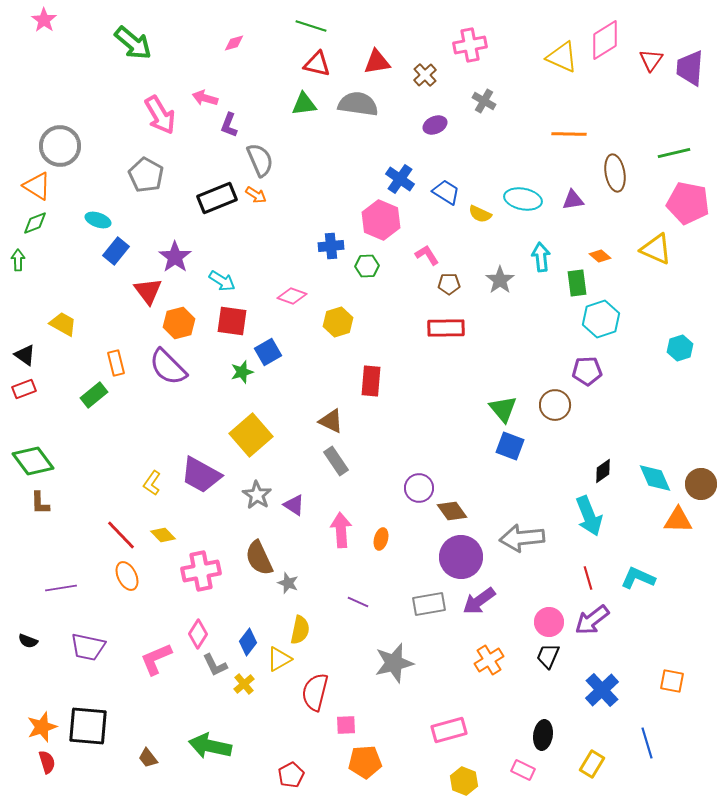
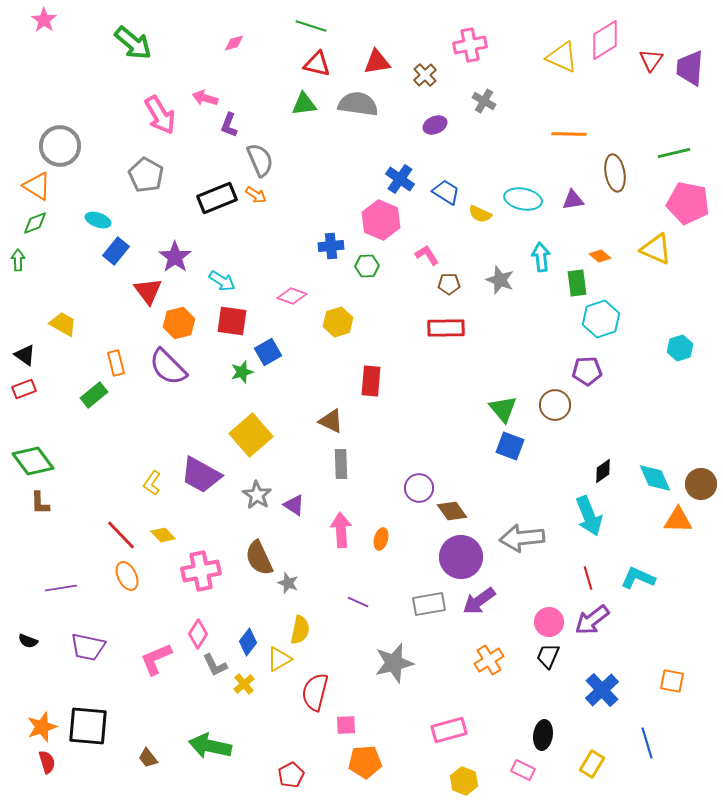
gray star at (500, 280): rotated 16 degrees counterclockwise
gray rectangle at (336, 461): moved 5 px right, 3 px down; rotated 32 degrees clockwise
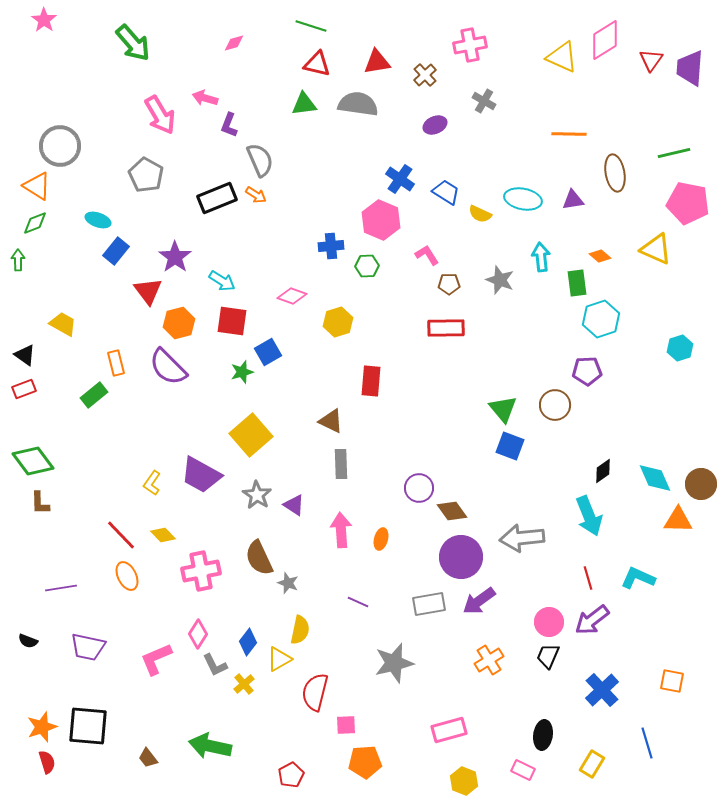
green arrow at (133, 43): rotated 9 degrees clockwise
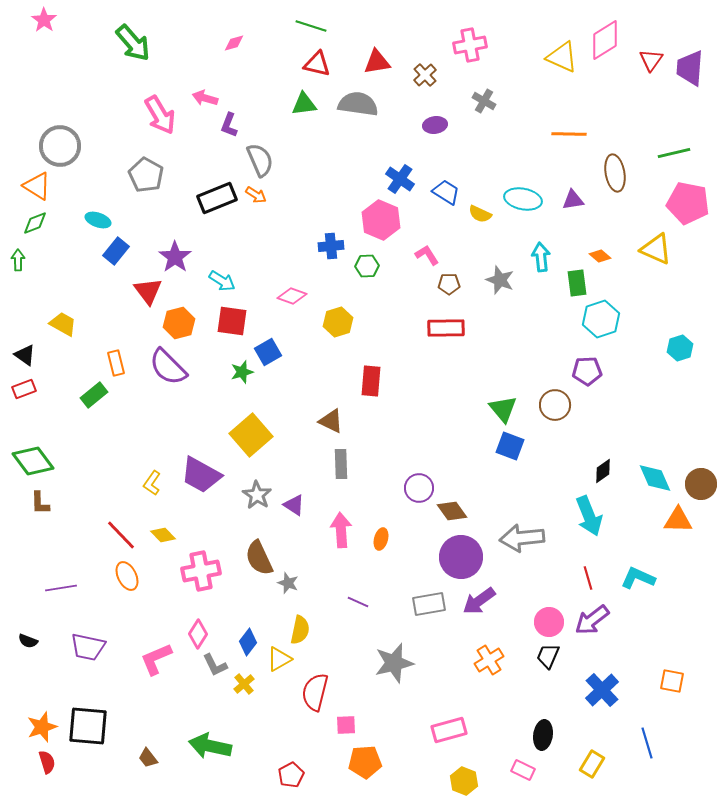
purple ellipse at (435, 125): rotated 15 degrees clockwise
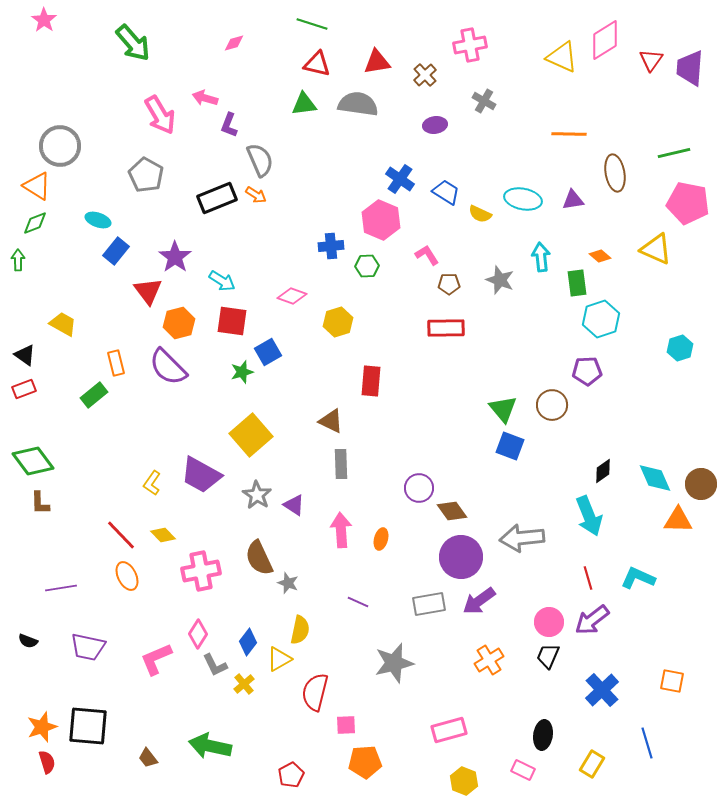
green line at (311, 26): moved 1 px right, 2 px up
brown circle at (555, 405): moved 3 px left
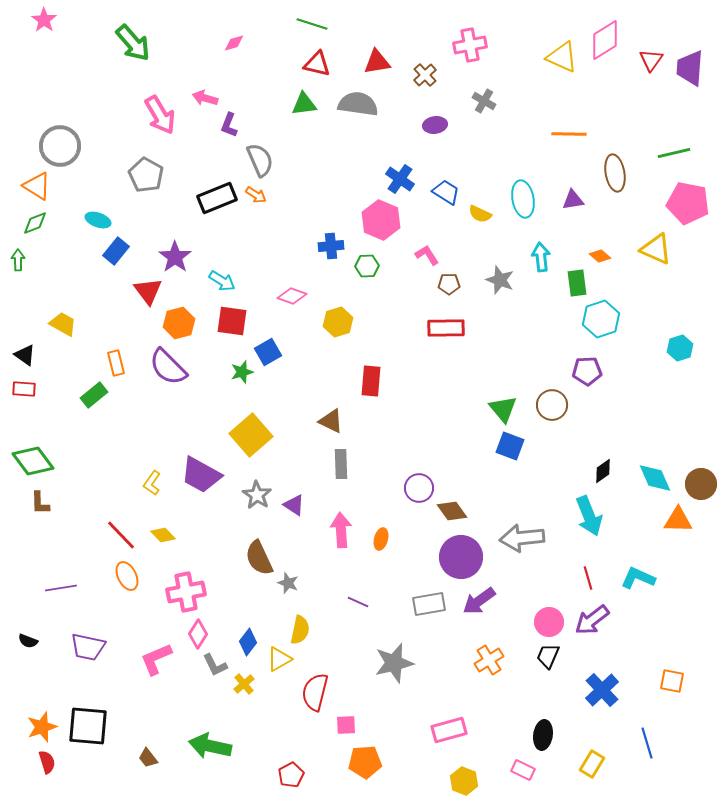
cyan ellipse at (523, 199): rotated 69 degrees clockwise
red rectangle at (24, 389): rotated 25 degrees clockwise
pink cross at (201, 571): moved 15 px left, 21 px down
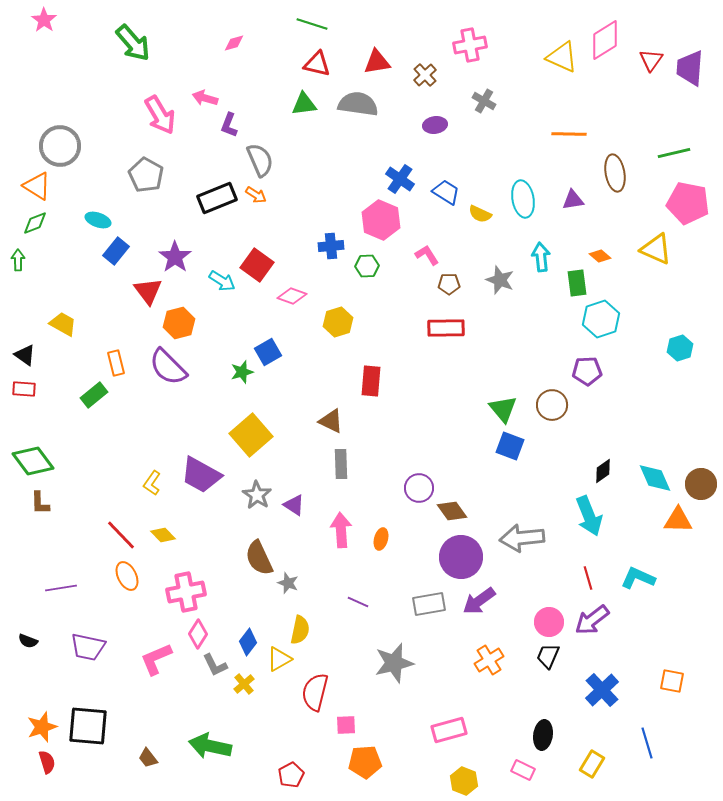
red square at (232, 321): moved 25 px right, 56 px up; rotated 28 degrees clockwise
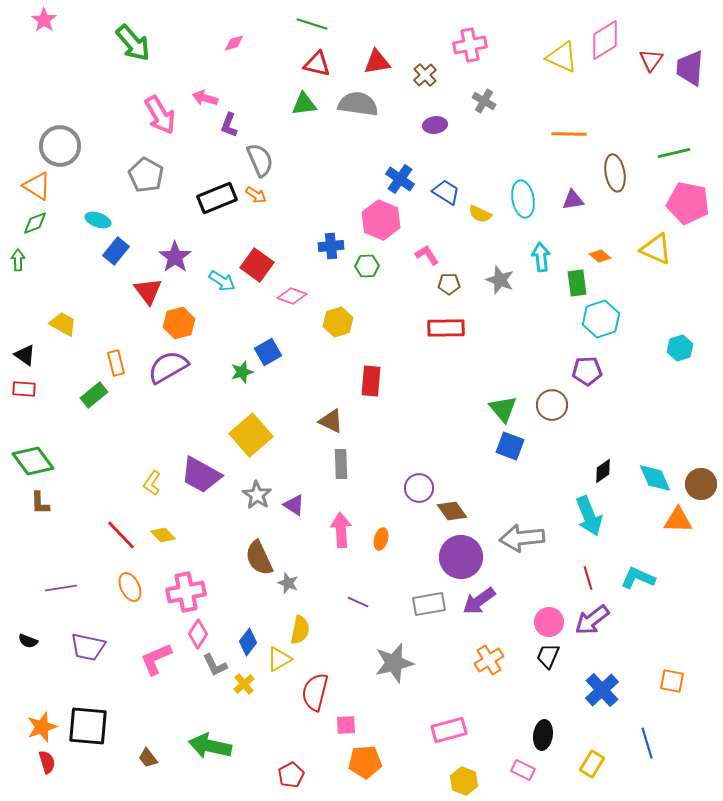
purple semicircle at (168, 367): rotated 105 degrees clockwise
orange ellipse at (127, 576): moved 3 px right, 11 px down
